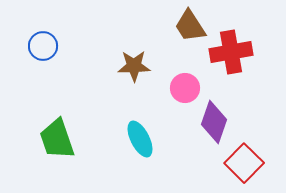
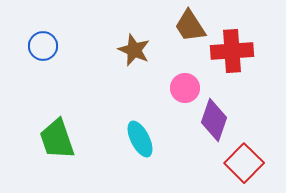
red cross: moved 1 px right, 1 px up; rotated 6 degrees clockwise
brown star: moved 16 px up; rotated 24 degrees clockwise
purple diamond: moved 2 px up
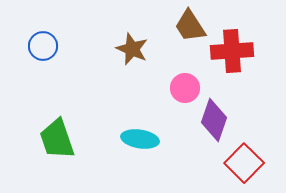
brown star: moved 2 px left, 1 px up
cyan ellipse: rotated 54 degrees counterclockwise
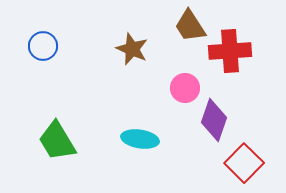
red cross: moved 2 px left
green trapezoid: moved 2 px down; rotated 12 degrees counterclockwise
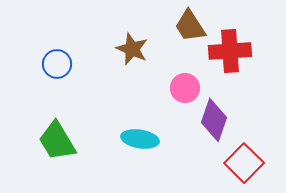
blue circle: moved 14 px right, 18 px down
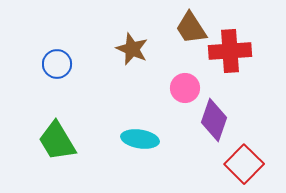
brown trapezoid: moved 1 px right, 2 px down
red square: moved 1 px down
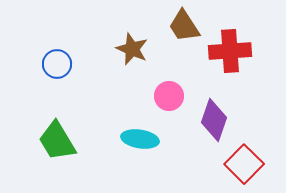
brown trapezoid: moved 7 px left, 2 px up
pink circle: moved 16 px left, 8 px down
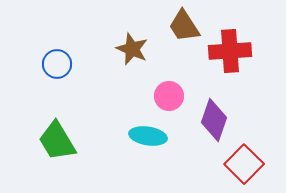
cyan ellipse: moved 8 px right, 3 px up
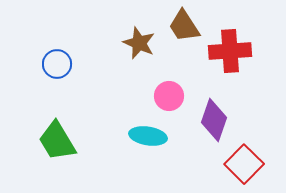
brown star: moved 7 px right, 6 px up
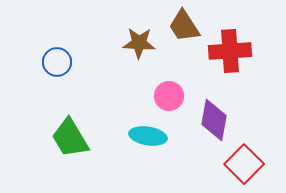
brown star: rotated 20 degrees counterclockwise
blue circle: moved 2 px up
purple diamond: rotated 9 degrees counterclockwise
green trapezoid: moved 13 px right, 3 px up
